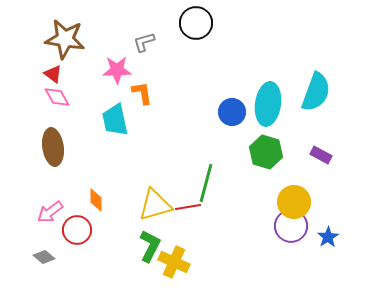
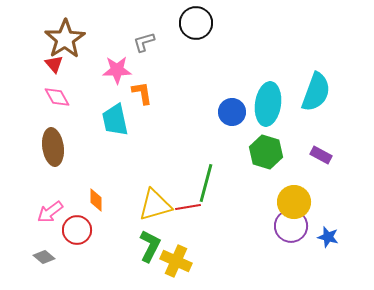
brown star: rotated 30 degrees clockwise
red triangle: moved 1 px right, 10 px up; rotated 12 degrees clockwise
blue star: rotated 25 degrees counterclockwise
yellow cross: moved 2 px right, 1 px up
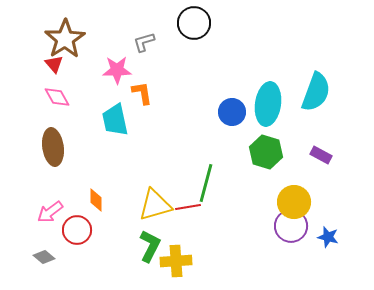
black circle: moved 2 px left
yellow cross: rotated 28 degrees counterclockwise
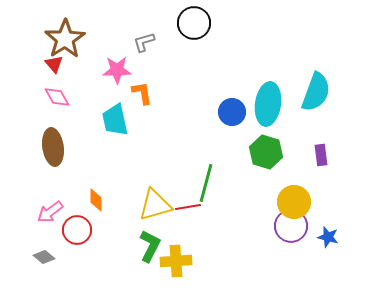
purple rectangle: rotated 55 degrees clockwise
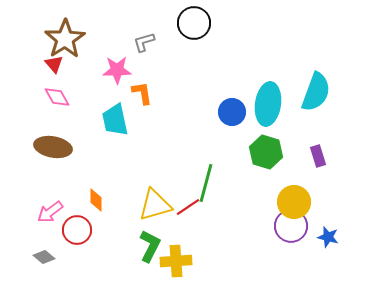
brown ellipse: rotated 72 degrees counterclockwise
purple rectangle: moved 3 px left, 1 px down; rotated 10 degrees counterclockwise
red line: rotated 25 degrees counterclockwise
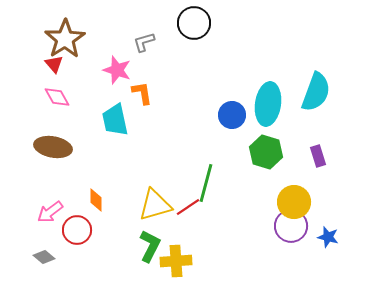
pink star: rotated 20 degrees clockwise
blue circle: moved 3 px down
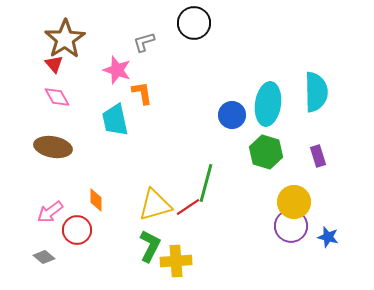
cyan semicircle: rotated 21 degrees counterclockwise
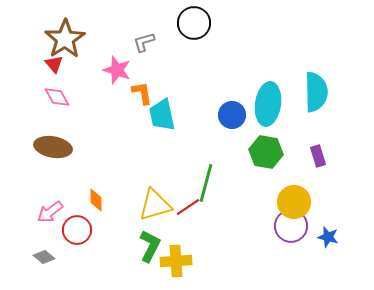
cyan trapezoid: moved 47 px right, 5 px up
green hexagon: rotated 8 degrees counterclockwise
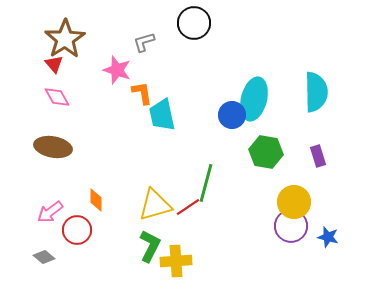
cyan ellipse: moved 14 px left, 5 px up; rotated 6 degrees clockwise
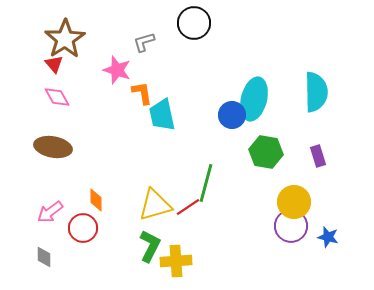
red circle: moved 6 px right, 2 px up
gray diamond: rotated 50 degrees clockwise
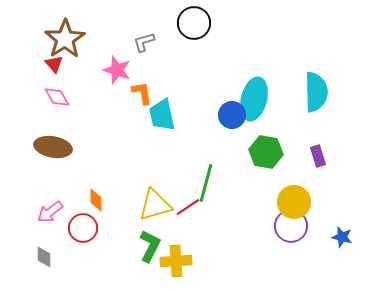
blue star: moved 14 px right
